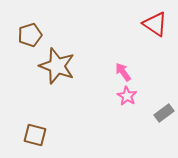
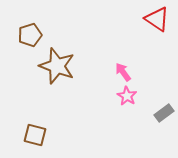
red triangle: moved 2 px right, 5 px up
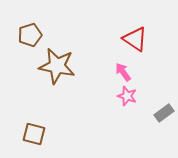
red triangle: moved 22 px left, 20 px down
brown star: rotated 9 degrees counterclockwise
pink star: rotated 12 degrees counterclockwise
brown square: moved 1 px left, 1 px up
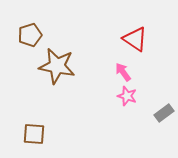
brown square: rotated 10 degrees counterclockwise
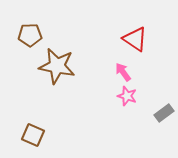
brown pentagon: rotated 15 degrees clockwise
brown square: moved 1 px left, 1 px down; rotated 20 degrees clockwise
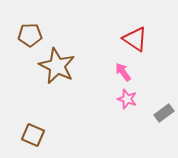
brown star: rotated 15 degrees clockwise
pink star: moved 3 px down
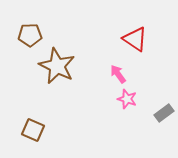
pink arrow: moved 5 px left, 2 px down
brown square: moved 5 px up
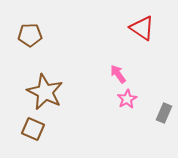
red triangle: moved 7 px right, 11 px up
brown star: moved 12 px left, 26 px down
pink star: rotated 24 degrees clockwise
gray rectangle: rotated 30 degrees counterclockwise
brown square: moved 1 px up
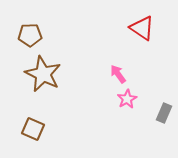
brown star: moved 2 px left, 18 px up
